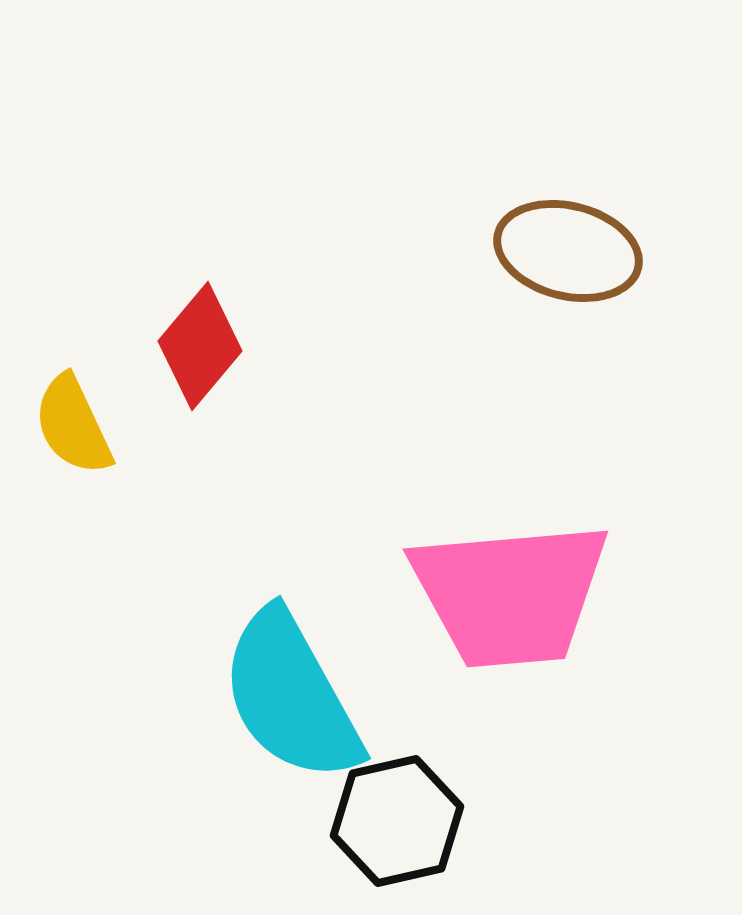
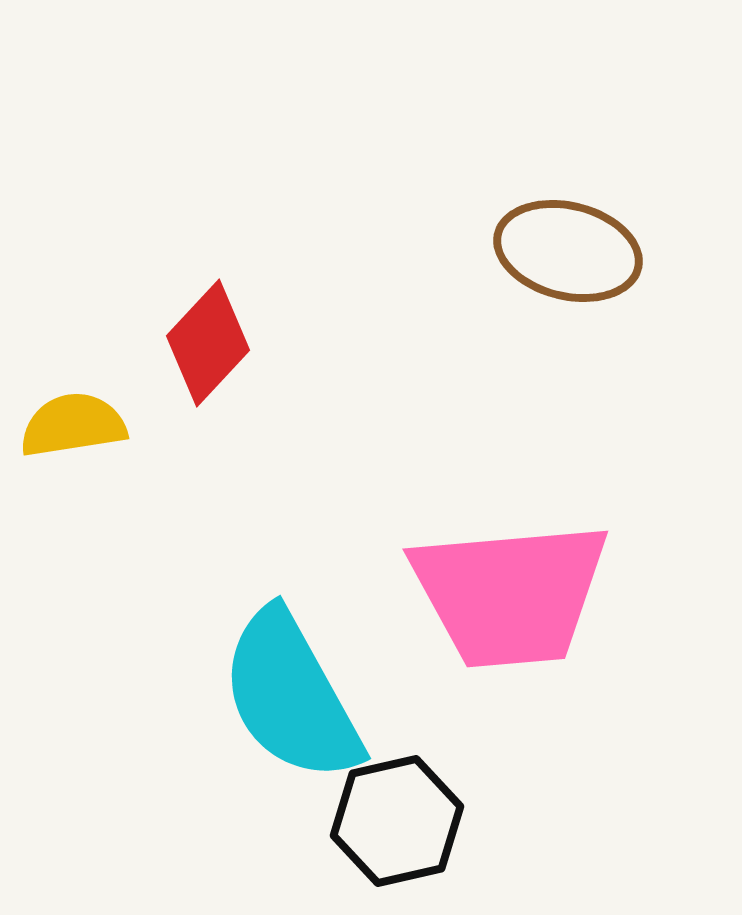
red diamond: moved 8 px right, 3 px up; rotated 3 degrees clockwise
yellow semicircle: rotated 106 degrees clockwise
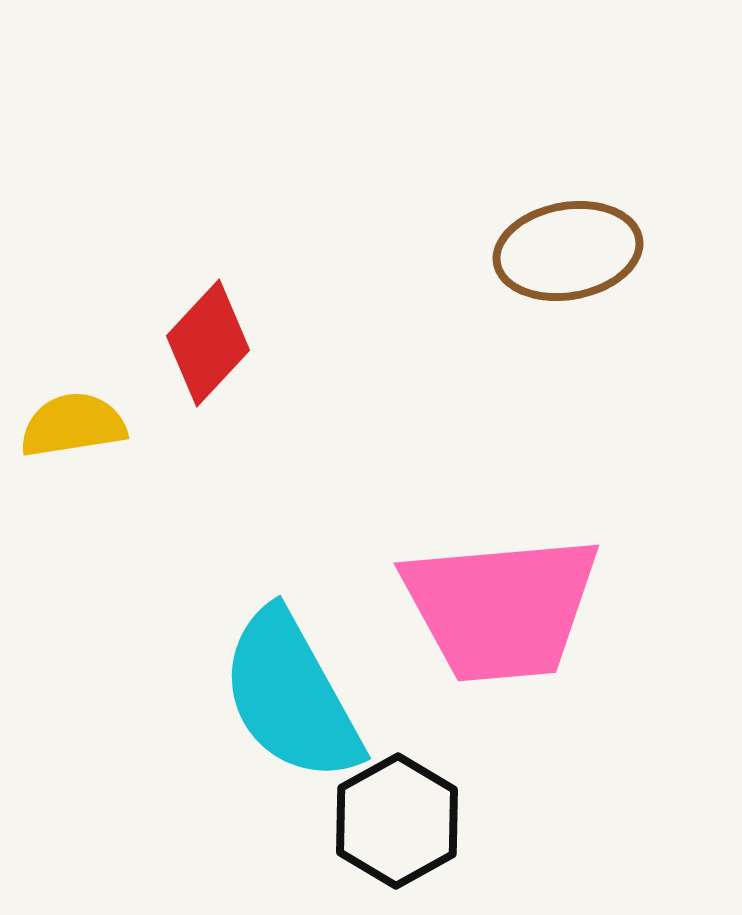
brown ellipse: rotated 24 degrees counterclockwise
pink trapezoid: moved 9 px left, 14 px down
black hexagon: rotated 16 degrees counterclockwise
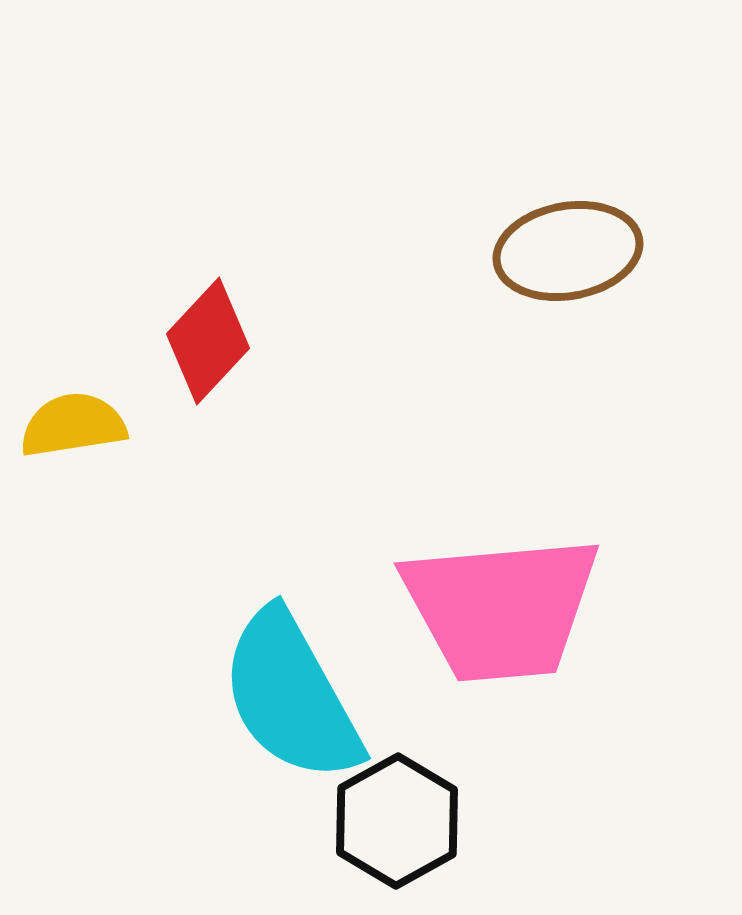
red diamond: moved 2 px up
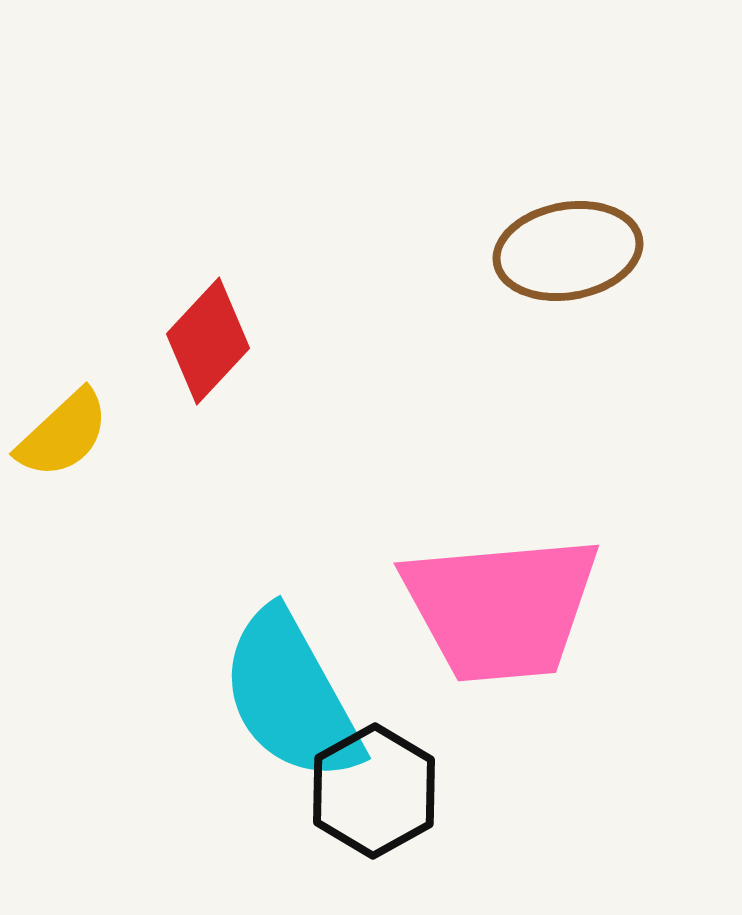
yellow semicircle: moved 10 px left, 9 px down; rotated 146 degrees clockwise
black hexagon: moved 23 px left, 30 px up
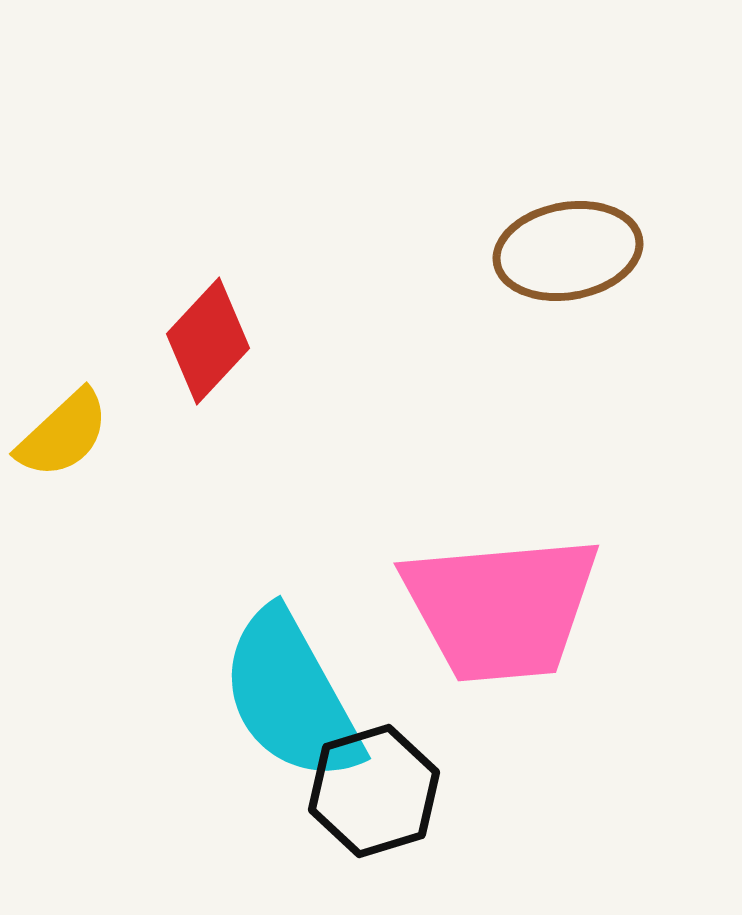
black hexagon: rotated 12 degrees clockwise
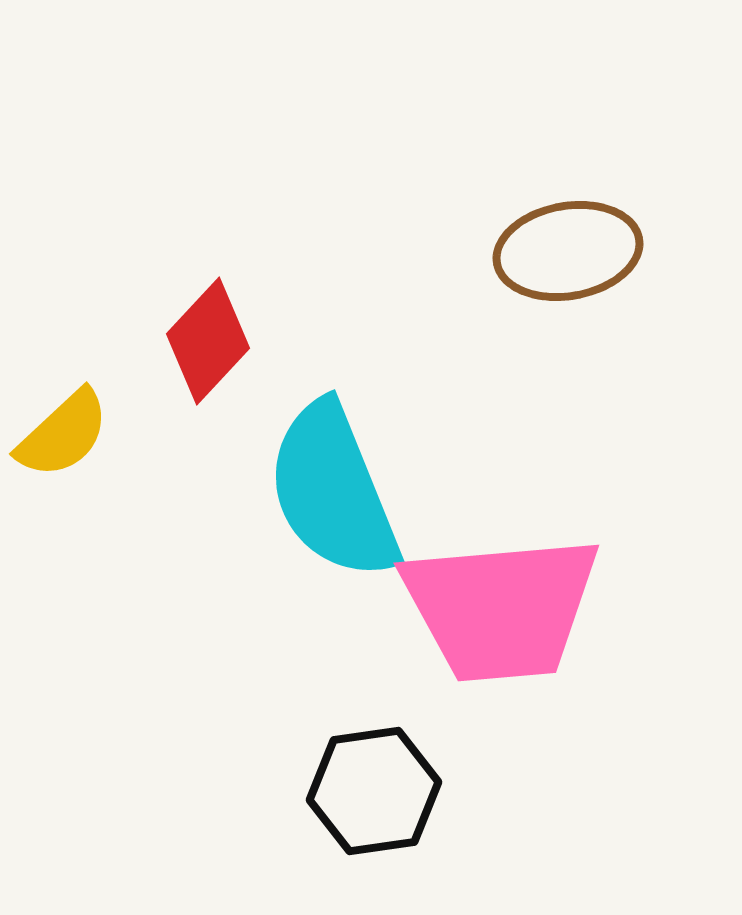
cyan semicircle: moved 42 px right, 205 px up; rotated 7 degrees clockwise
black hexagon: rotated 9 degrees clockwise
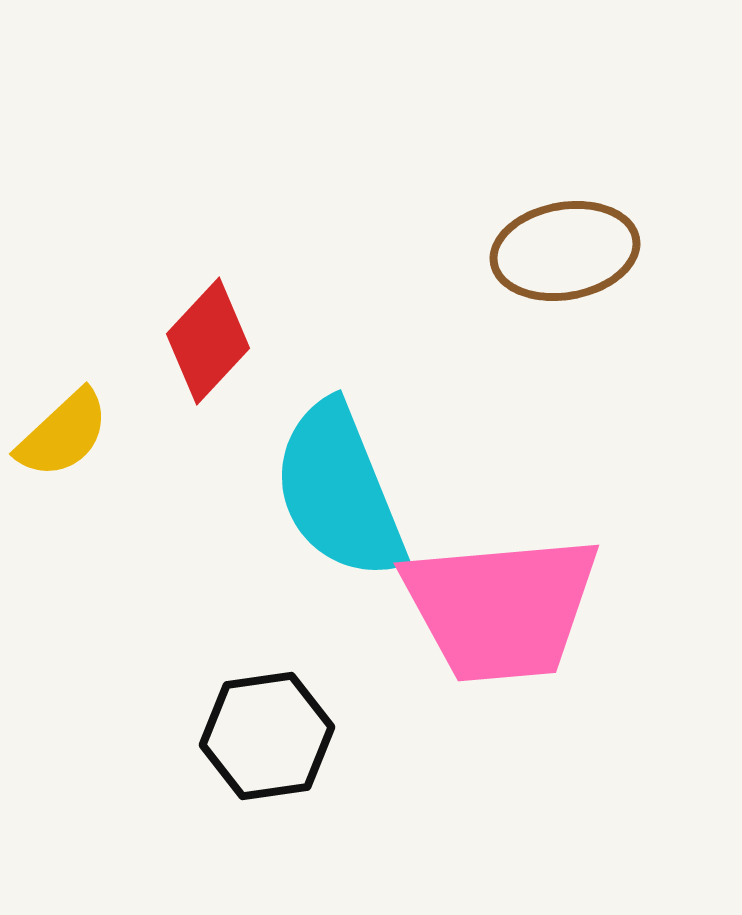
brown ellipse: moved 3 px left
cyan semicircle: moved 6 px right
black hexagon: moved 107 px left, 55 px up
